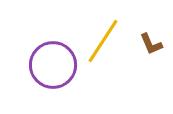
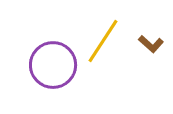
brown L-shape: rotated 25 degrees counterclockwise
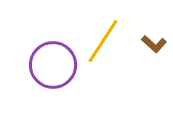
brown L-shape: moved 3 px right
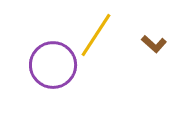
yellow line: moved 7 px left, 6 px up
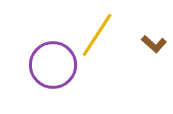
yellow line: moved 1 px right
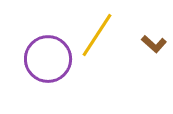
purple circle: moved 5 px left, 6 px up
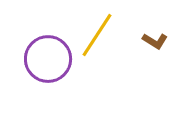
brown L-shape: moved 1 px right, 3 px up; rotated 10 degrees counterclockwise
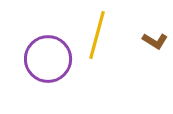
yellow line: rotated 18 degrees counterclockwise
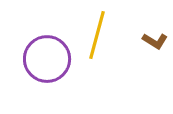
purple circle: moved 1 px left
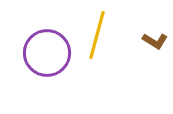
purple circle: moved 6 px up
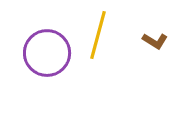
yellow line: moved 1 px right
